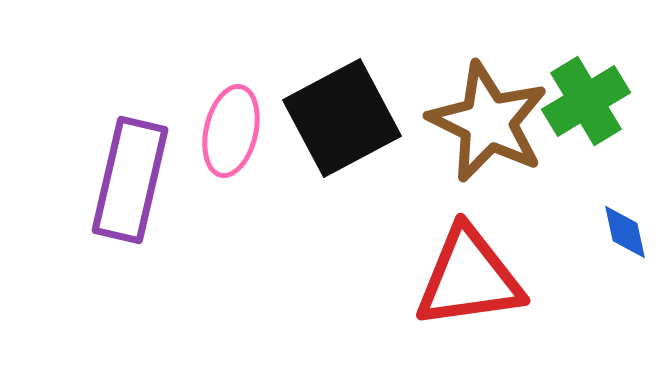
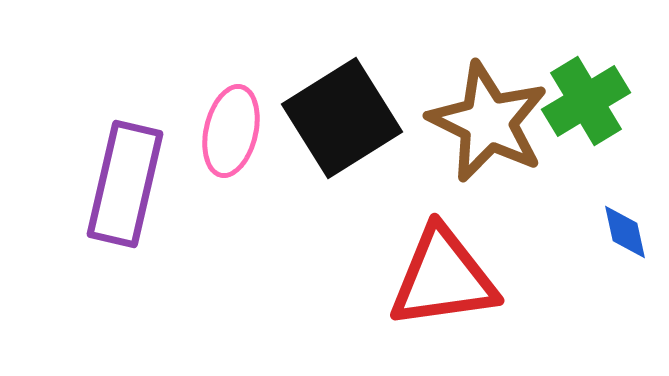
black square: rotated 4 degrees counterclockwise
purple rectangle: moved 5 px left, 4 px down
red triangle: moved 26 px left
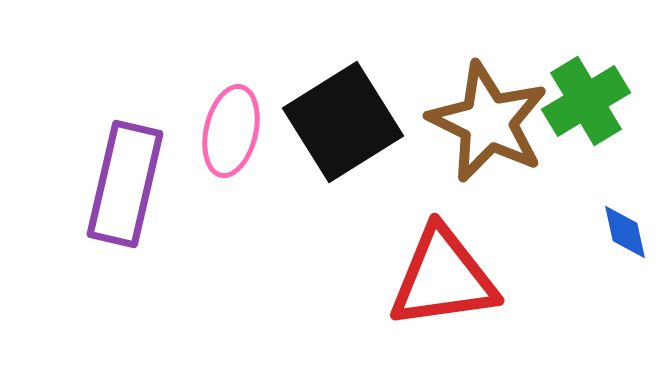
black square: moved 1 px right, 4 px down
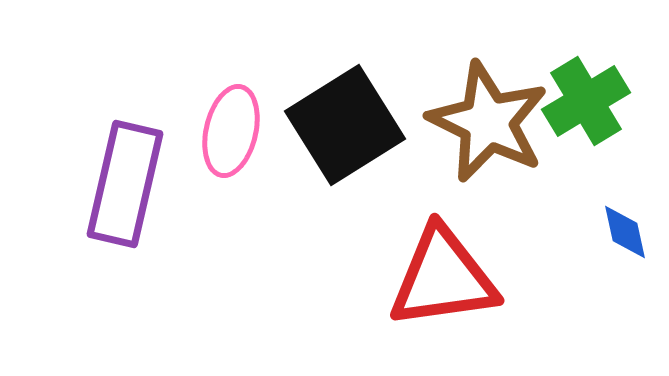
black square: moved 2 px right, 3 px down
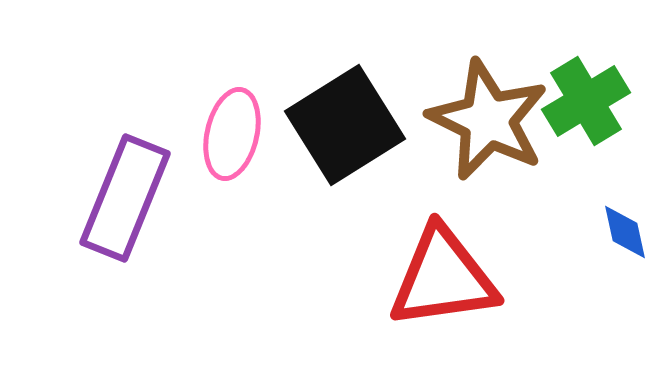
brown star: moved 2 px up
pink ellipse: moved 1 px right, 3 px down
purple rectangle: moved 14 px down; rotated 9 degrees clockwise
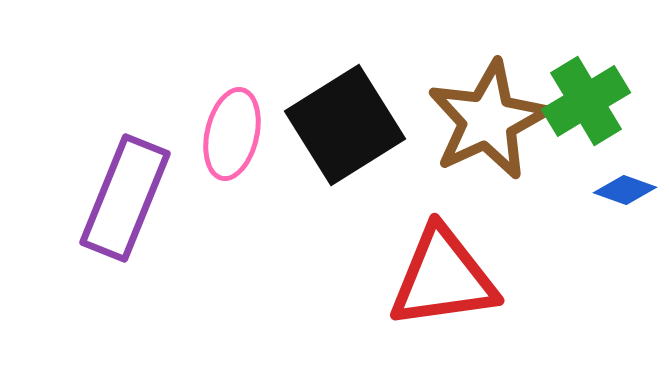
brown star: rotated 21 degrees clockwise
blue diamond: moved 42 px up; rotated 58 degrees counterclockwise
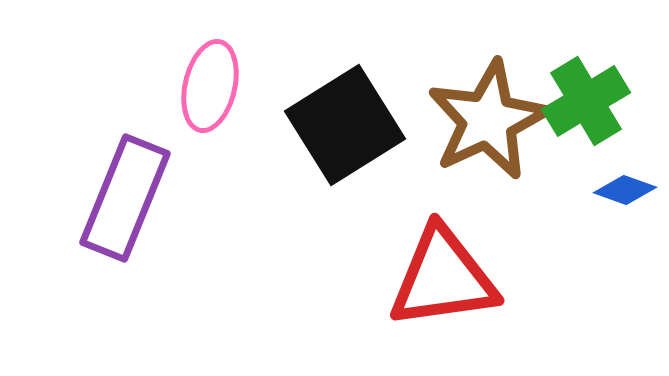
pink ellipse: moved 22 px left, 48 px up
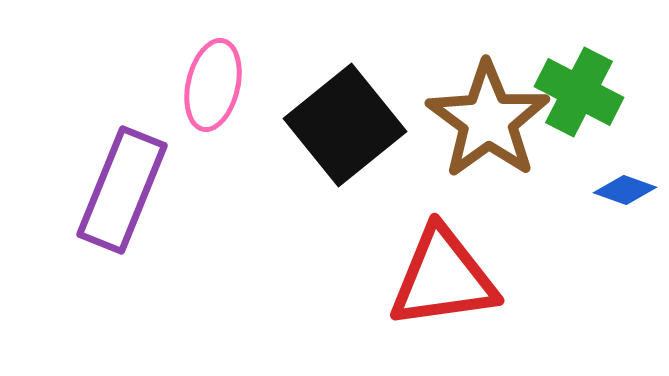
pink ellipse: moved 3 px right, 1 px up
green cross: moved 7 px left, 9 px up; rotated 32 degrees counterclockwise
brown star: rotated 11 degrees counterclockwise
black square: rotated 7 degrees counterclockwise
purple rectangle: moved 3 px left, 8 px up
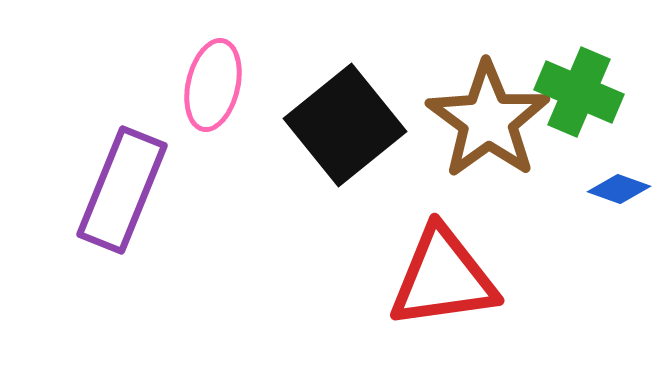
green cross: rotated 4 degrees counterclockwise
blue diamond: moved 6 px left, 1 px up
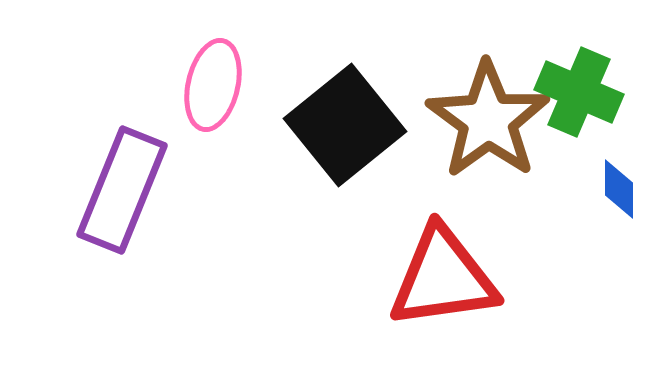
blue diamond: rotated 70 degrees clockwise
